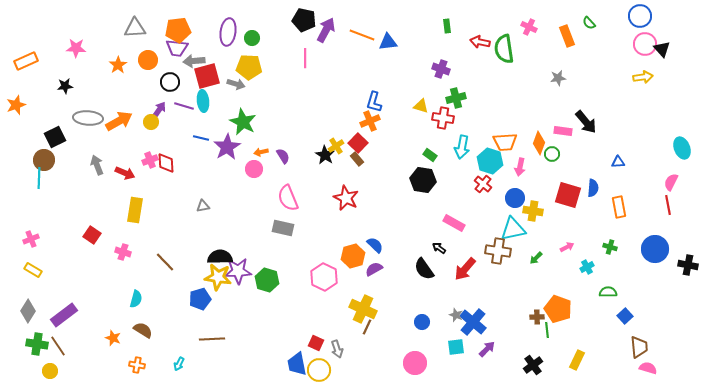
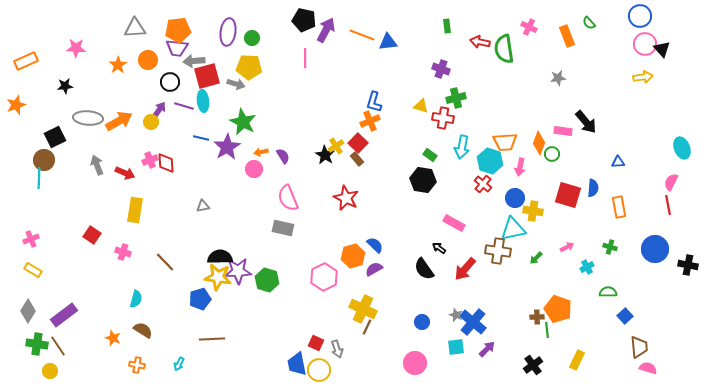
pink hexagon at (324, 277): rotated 8 degrees clockwise
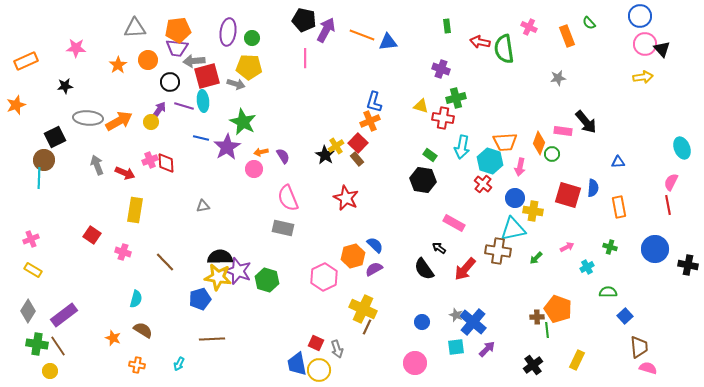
purple star at (238, 271): rotated 24 degrees clockwise
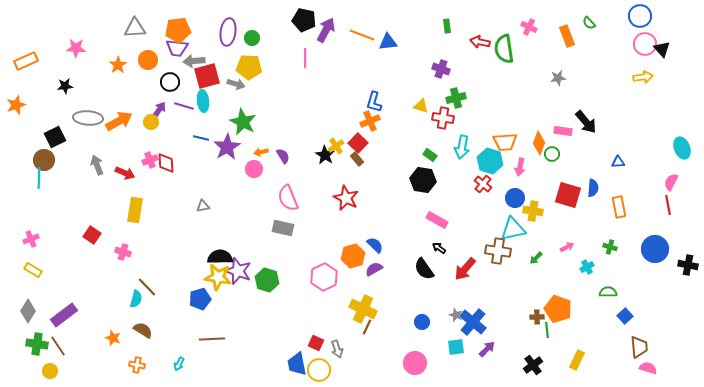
pink rectangle at (454, 223): moved 17 px left, 3 px up
brown line at (165, 262): moved 18 px left, 25 px down
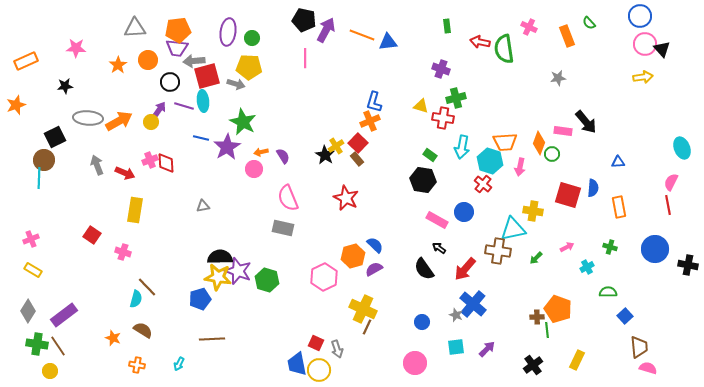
blue circle at (515, 198): moved 51 px left, 14 px down
blue cross at (473, 322): moved 18 px up
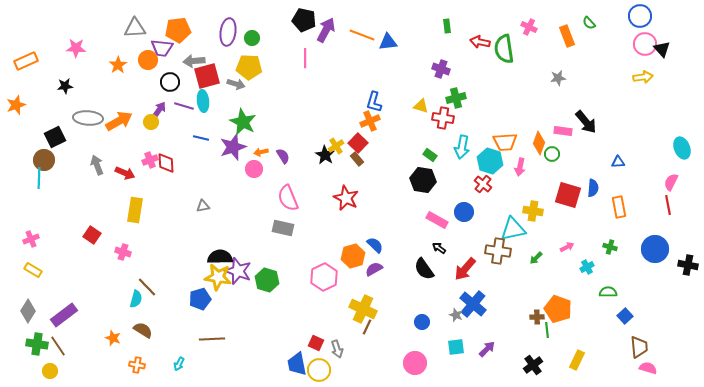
purple trapezoid at (177, 48): moved 15 px left
purple star at (227, 147): moved 6 px right; rotated 12 degrees clockwise
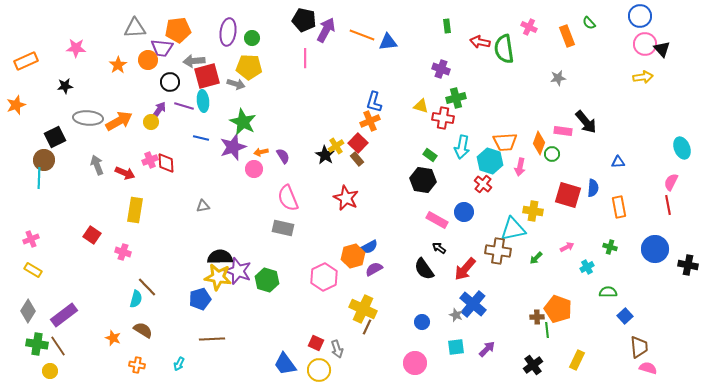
blue semicircle at (375, 245): moved 6 px left, 2 px down; rotated 108 degrees clockwise
blue trapezoid at (297, 364): moved 12 px left; rotated 25 degrees counterclockwise
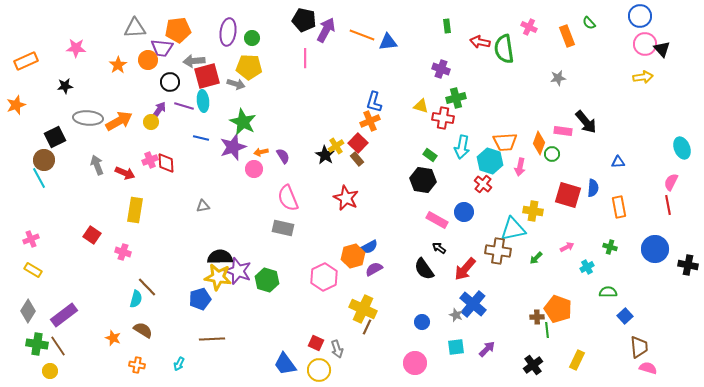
cyan line at (39, 178): rotated 30 degrees counterclockwise
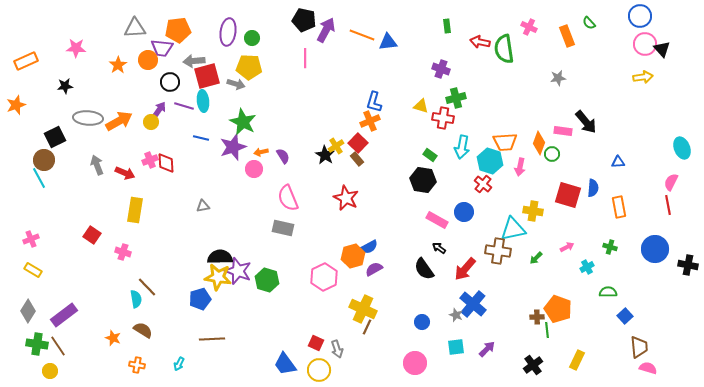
cyan semicircle at (136, 299): rotated 24 degrees counterclockwise
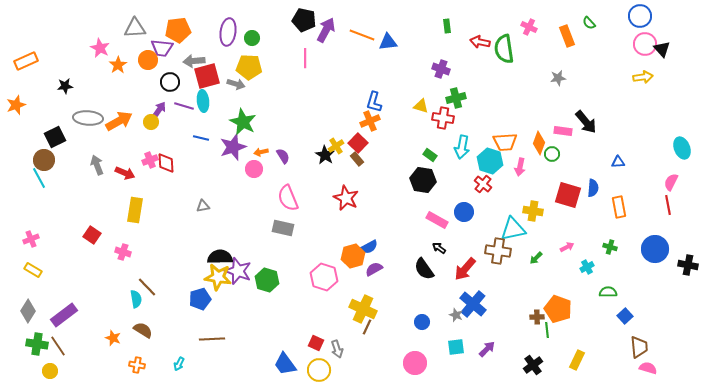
pink star at (76, 48): moved 24 px right; rotated 24 degrees clockwise
pink hexagon at (324, 277): rotated 16 degrees counterclockwise
